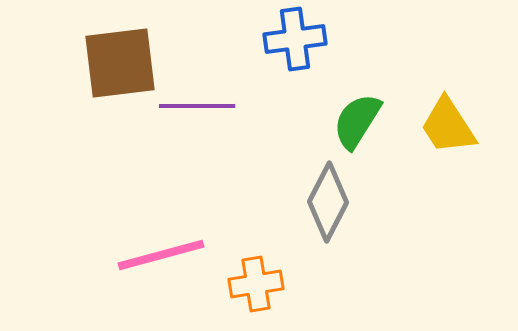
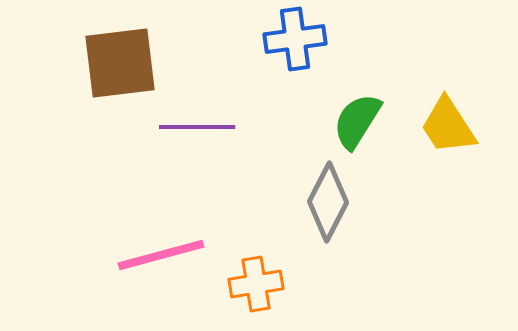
purple line: moved 21 px down
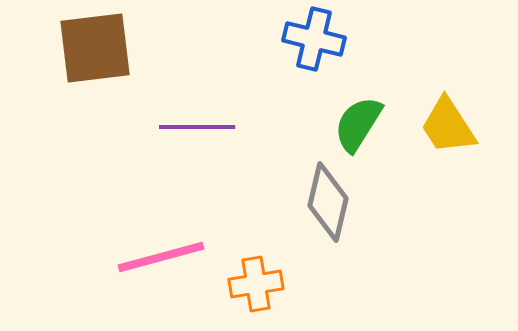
blue cross: moved 19 px right; rotated 22 degrees clockwise
brown square: moved 25 px left, 15 px up
green semicircle: moved 1 px right, 3 px down
gray diamond: rotated 14 degrees counterclockwise
pink line: moved 2 px down
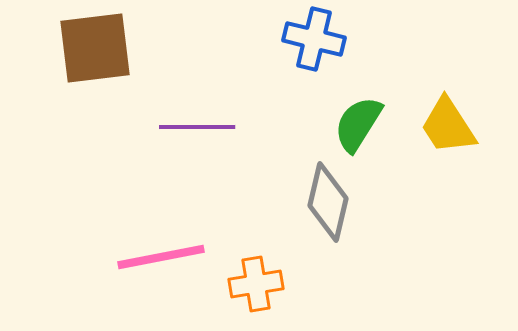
pink line: rotated 4 degrees clockwise
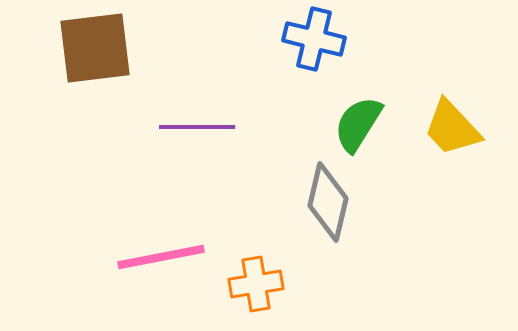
yellow trapezoid: moved 4 px right, 2 px down; rotated 10 degrees counterclockwise
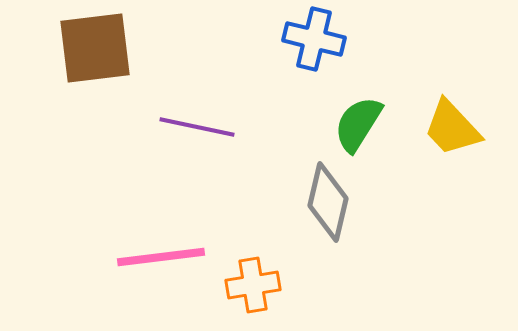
purple line: rotated 12 degrees clockwise
pink line: rotated 4 degrees clockwise
orange cross: moved 3 px left, 1 px down
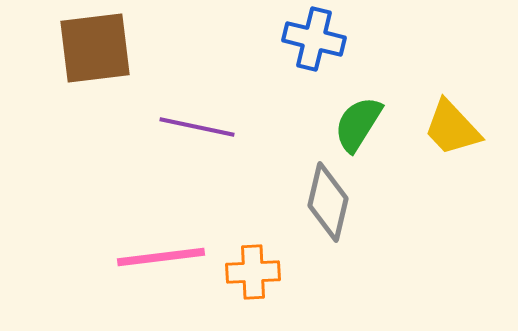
orange cross: moved 13 px up; rotated 6 degrees clockwise
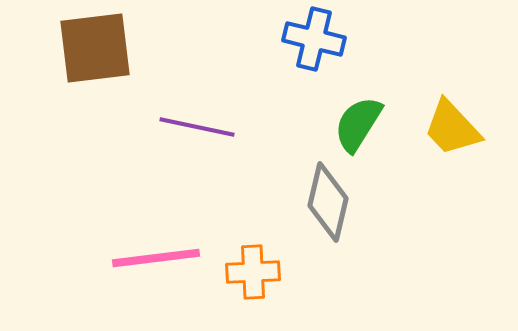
pink line: moved 5 px left, 1 px down
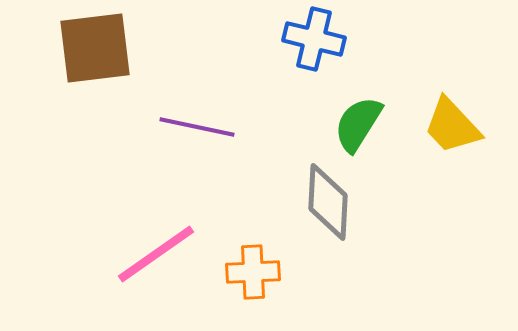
yellow trapezoid: moved 2 px up
gray diamond: rotated 10 degrees counterclockwise
pink line: moved 4 px up; rotated 28 degrees counterclockwise
